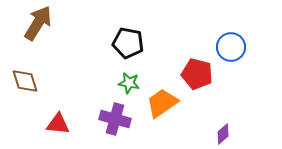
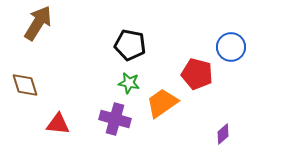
black pentagon: moved 2 px right, 2 px down
brown diamond: moved 4 px down
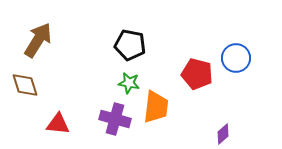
brown arrow: moved 17 px down
blue circle: moved 5 px right, 11 px down
orange trapezoid: moved 6 px left, 4 px down; rotated 132 degrees clockwise
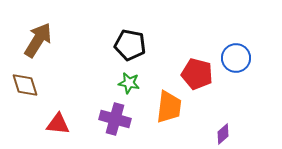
orange trapezoid: moved 13 px right
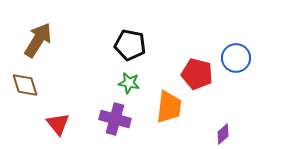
red triangle: rotated 45 degrees clockwise
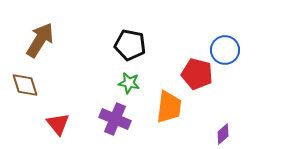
brown arrow: moved 2 px right
blue circle: moved 11 px left, 8 px up
purple cross: rotated 8 degrees clockwise
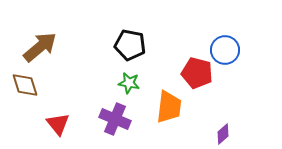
brown arrow: moved 7 px down; rotated 18 degrees clockwise
red pentagon: moved 1 px up
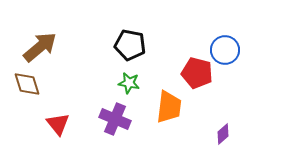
brown diamond: moved 2 px right, 1 px up
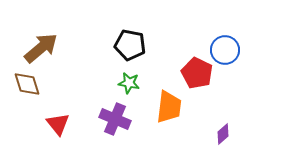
brown arrow: moved 1 px right, 1 px down
red pentagon: rotated 12 degrees clockwise
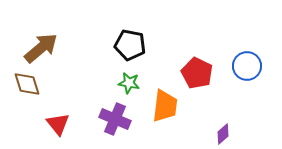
blue circle: moved 22 px right, 16 px down
orange trapezoid: moved 4 px left, 1 px up
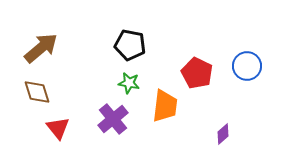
brown diamond: moved 10 px right, 8 px down
purple cross: moved 2 px left; rotated 28 degrees clockwise
red triangle: moved 4 px down
